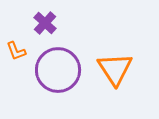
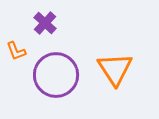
purple circle: moved 2 px left, 5 px down
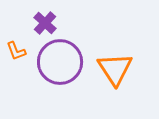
purple circle: moved 4 px right, 13 px up
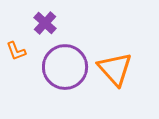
purple circle: moved 5 px right, 5 px down
orange triangle: rotated 9 degrees counterclockwise
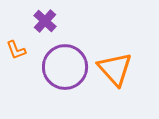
purple cross: moved 2 px up
orange L-shape: moved 1 px up
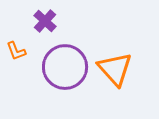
orange L-shape: moved 1 px down
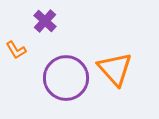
orange L-shape: moved 1 px up; rotated 10 degrees counterclockwise
purple circle: moved 1 px right, 11 px down
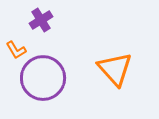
purple cross: moved 4 px left, 1 px up; rotated 15 degrees clockwise
purple circle: moved 23 px left
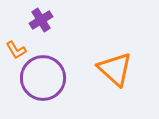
orange triangle: rotated 6 degrees counterclockwise
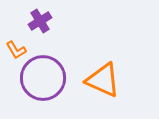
purple cross: moved 1 px left, 1 px down
orange triangle: moved 12 px left, 11 px down; rotated 18 degrees counterclockwise
